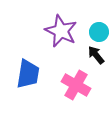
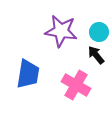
purple star: rotated 16 degrees counterclockwise
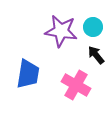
cyan circle: moved 6 px left, 5 px up
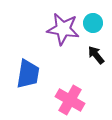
cyan circle: moved 4 px up
purple star: moved 2 px right, 2 px up
pink cross: moved 6 px left, 15 px down
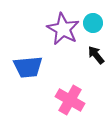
purple star: rotated 20 degrees clockwise
blue trapezoid: moved 7 px up; rotated 76 degrees clockwise
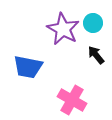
blue trapezoid: rotated 16 degrees clockwise
pink cross: moved 2 px right
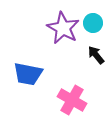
purple star: moved 1 px up
blue trapezoid: moved 7 px down
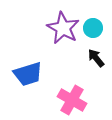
cyan circle: moved 5 px down
black arrow: moved 3 px down
blue trapezoid: rotated 28 degrees counterclockwise
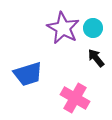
pink cross: moved 3 px right, 2 px up
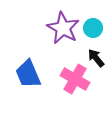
blue trapezoid: rotated 84 degrees clockwise
pink cross: moved 19 px up
